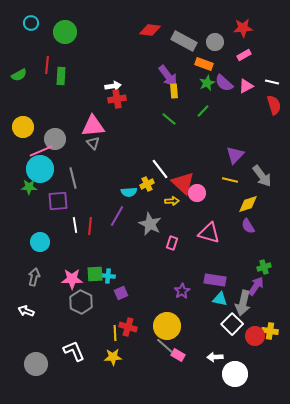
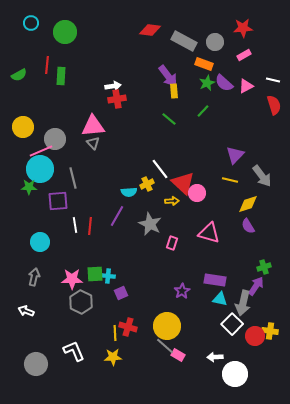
white line at (272, 82): moved 1 px right, 2 px up
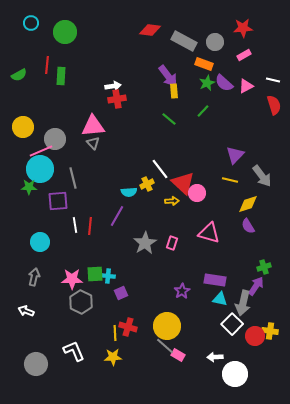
gray star at (150, 224): moved 5 px left, 19 px down; rotated 15 degrees clockwise
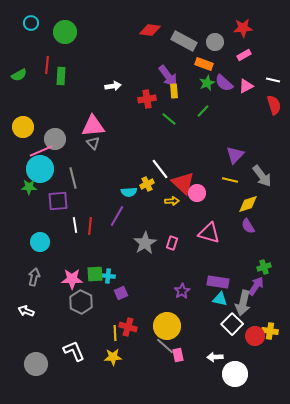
red cross at (117, 99): moved 30 px right
purple rectangle at (215, 280): moved 3 px right, 2 px down
pink rectangle at (178, 355): rotated 48 degrees clockwise
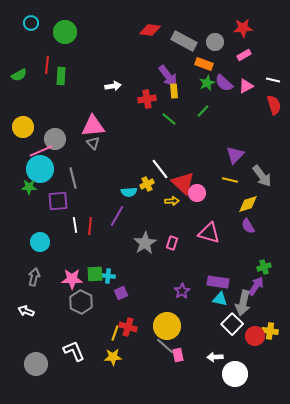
yellow line at (115, 333): rotated 21 degrees clockwise
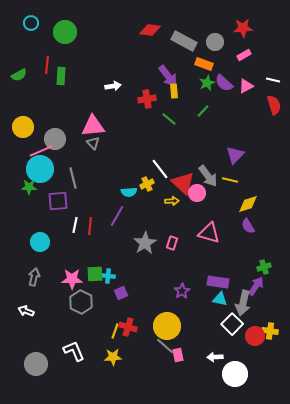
gray arrow at (262, 176): moved 54 px left
white line at (75, 225): rotated 21 degrees clockwise
yellow line at (115, 333): moved 2 px up
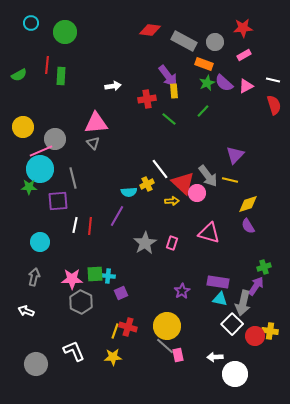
pink triangle at (93, 126): moved 3 px right, 3 px up
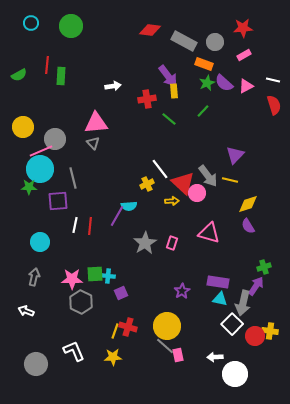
green circle at (65, 32): moved 6 px right, 6 px up
cyan semicircle at (129, 192): moved 14 px down
